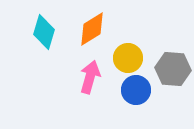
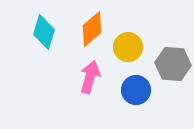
orange diamond: rotated 9 degrees counterclockwise
yellow circle: moved 11 px up
gray hexagon: moved 5 px up
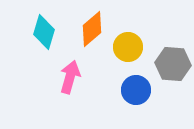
pink arrow: moved 20 px left
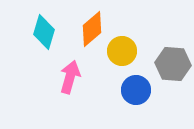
yellow circle: moved 6 px left, 4 px down
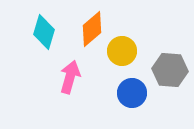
gray hexagon: moved 3 px left, 6 px down
blue circle: moved 4 px left, 3 px down
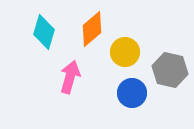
yellow circle: moved 3 px right, 1 px down
gray hexagon: rotated 8 degrees clockwise
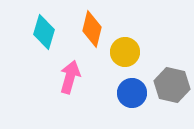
orange diamond: rotated 36 degrees counterclockwise
gray hexagon: moved 2 px right, 15 px down
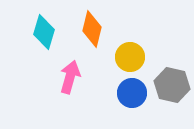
yellow circle: moved 5 px right, 5 px down
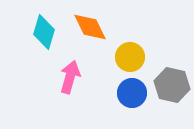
orange diamond: moved 2 px left, 2 px up; rotated 39 degrees counterclockwise
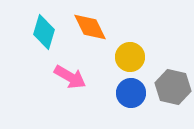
pink arrow: rotated 104 degrees clockwise
gray hexagon: moved 1 px right, 2 px down
blue circle: moved 1 px left
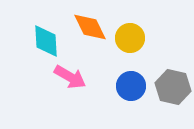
cyan diamond: moved 2 px right, 9 px down; rotated 20 degrees counterclockwise
yellow circle: moved 19 px up
blue circle: moved 7 px up
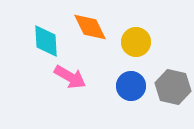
yellow circle: moved 6 px right, 4 px down
